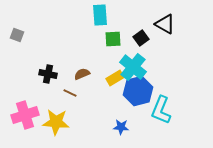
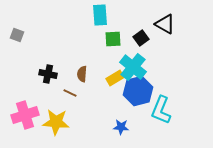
brown semicircle: rotated 63 degrees counterclockwise
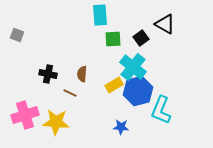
yellow rectangle: moved 1 px left, 7 px down
